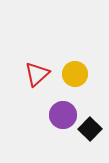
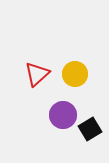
black square: rotated 15 degrees clockwise
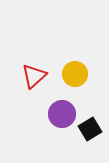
red triangle: moved 3 px left, 2 px down
purple circle: moved 1 px left, 1 px up
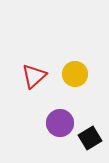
purple circle: moved 2 px left, 9 px down
black square: moved 9 px down
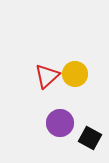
red triangle: moved 13 px right
black square: rotated 30 degrees counterclockwise
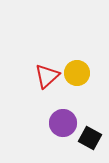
yellow circle: moved 2 px right, 1 px up
purple circle: moved 3 px right
